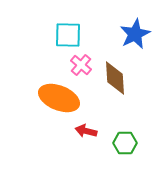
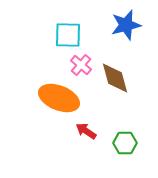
blue star: moved 9 px left, 9 px up; rotated 12 degrees clockwise
brown diamond: rotated 12 degrees counterclockwise
red arrow: rotated 20 degrees clockwise
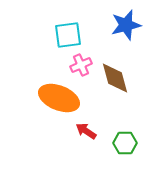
cyan square: rotated 8 degrees counterclockwise
pink cross: rotated 25 degrees clockwise
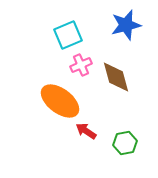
cyan square: rotated 16 degrees counterclockwise
brown diamond: moved 1 px right, 1 px up
orange ellipse: moved 1 px right, 3 px down; rotated 15 degrees clockwise
green hexagon: rotated 10 degrees counterclockwise
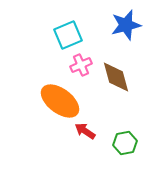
red arrow: moved 1 px left
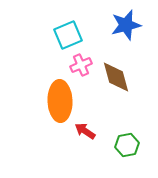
orange ellipse: rotated 51 degrees clockwise
green hexagon: moved 2 px right, 2 px down
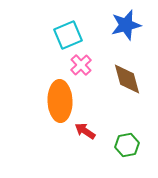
pink cross: rotated 20 degrees counterclockwise
brown diamond: moved 11 px right, 2 px down
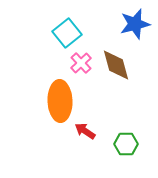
blue star: moved 9 px right, 1 px up
cyan square: moved 1 px left, 2 px up; rotated 16 degrees counterclockwise
pink cross: moved 2 px up
brown diamond: moved 11 px left, 14 px up
green hexagon: moved 1 px left, 1 px up; rotated 10 degrees clockwise
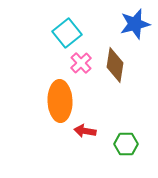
brown diamond: moved 1 px left; rotated 24 degrees clockwise
red arrow: rotated 25 degrees counterclockwise
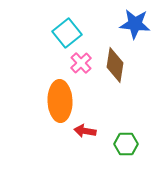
blue star: rotated 20 degrees clockwise
